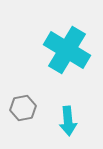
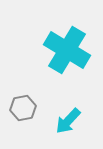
cyan arrow: rotated 48 degrees clockwise
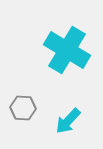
gray hexagon: rotated 15 degrees clockwise
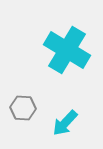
cyan arrow: moved 3 px left, 2 px down
